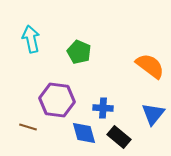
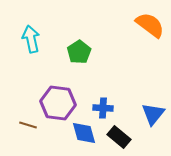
green pentagon: rotated 15 degrees clockwise
orange semicircle: moved 41 px up
purple hexagon: moved 1 px right, 3 px down
brown line: moved 2 px up
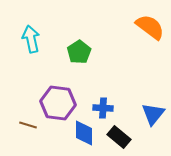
orange semicircle: moved 2 px down
blue diamond: rotated 16 degrees clockwise
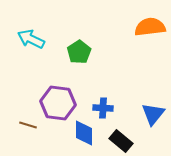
orange semicircle: rotated 44 degrees counterclockwise
cyan arrow: rotated 52 degrees counterclockwise
black rectangle: moved 2 px right, 4 px down
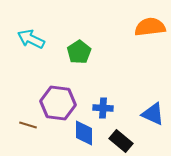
blue triangle: rotated 45 degrees counterclockwise
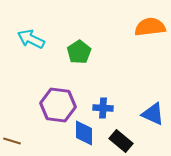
purple hexagon: moved 2 px down
brown line: moved 16 px left, 16 px down
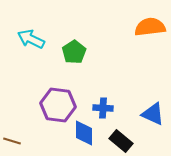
green pentagon: moved 5 px left
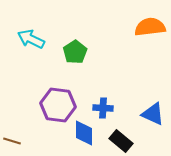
green pentagon: moved 1 px right
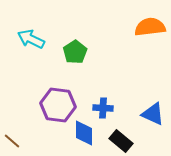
brown line: rotated 24 degrees clockwise
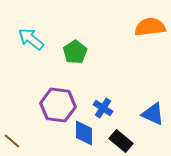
cyan arrow: rotated 12 degrees clockwise
blue cross: rotated 30 degrees clockwise
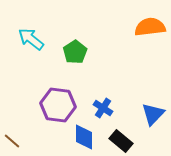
blue triangle: rotated 50 degrees clockwise
blue diamond: moved 4 px down
